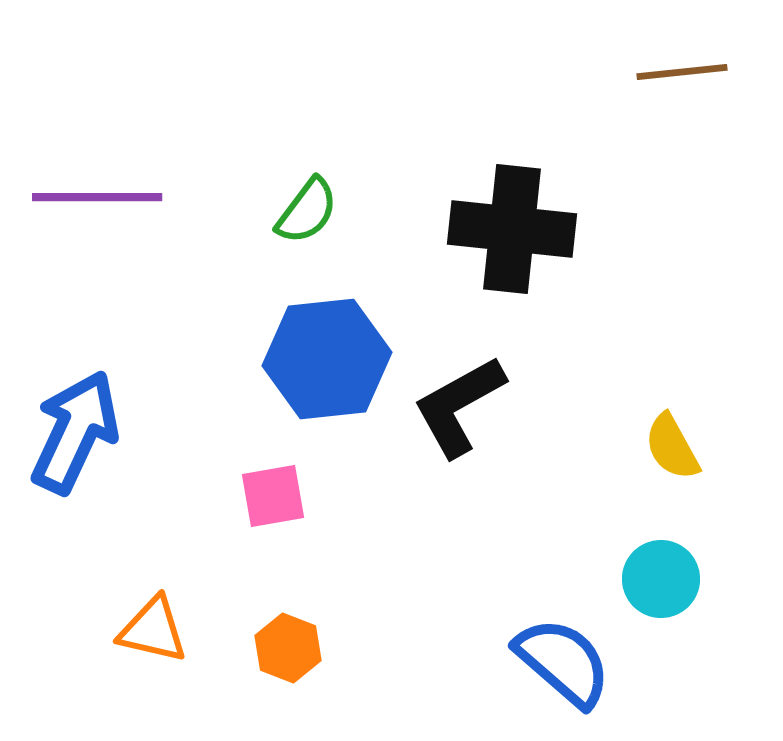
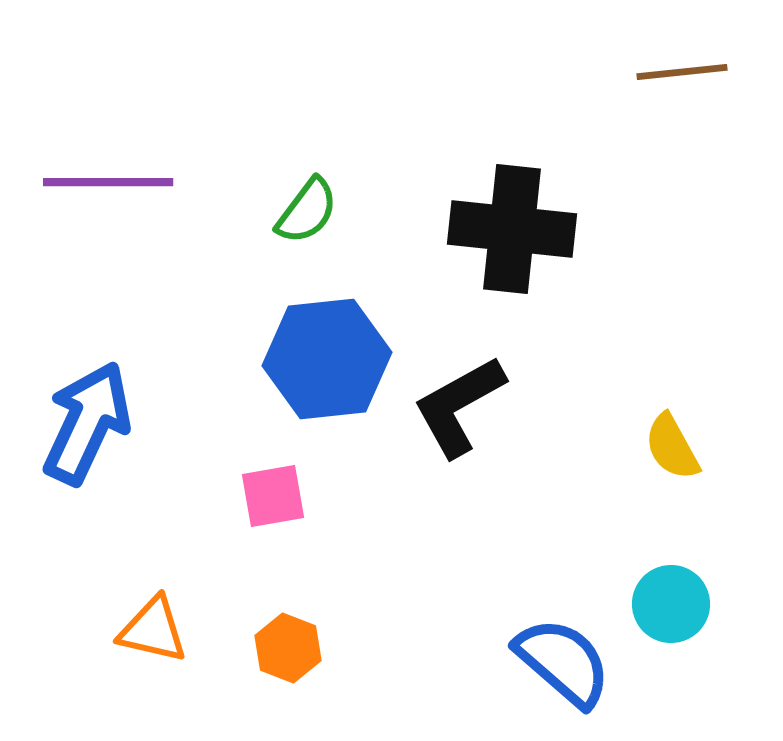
purple line: moved 11 px right, 15 px up
blue arrow: moved 12 px right, 9 px up
cyan circle: moved 10 px right, 25 px down
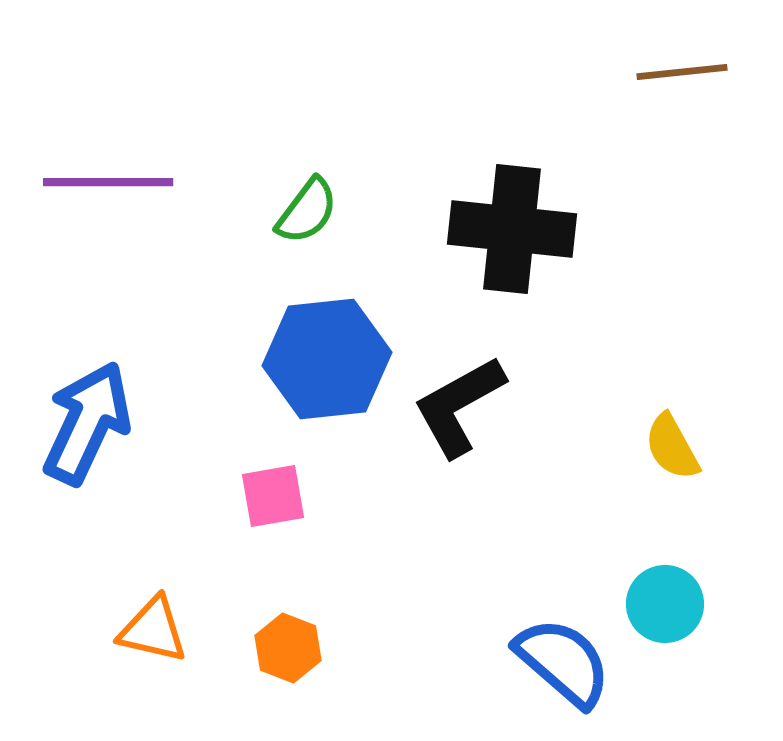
cyan circle: moved 6 px left
